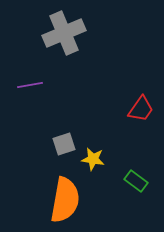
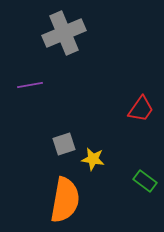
green rectangle: moved 9 px right
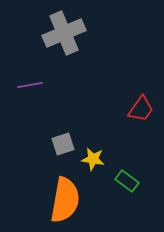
gray square: moved 1 px left
green rectangle: moved 18 px left
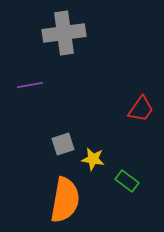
gray cross: rotated 15 degrees clockwise
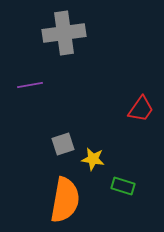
green rectangle: moved 4 px left, 5 px down; rotated 20 degrees counterclockwise
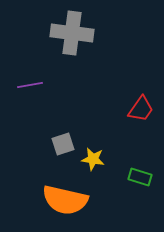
gray cross: moved 8 px right; rotated 15 degrees clockwise
green rectangle: moved 17 px right, 9 px up
orange semicircle: rotated 93 degrees clockwise
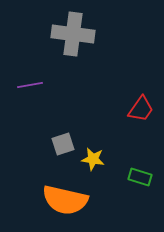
gray cross: moved 1 px right, 1 px down
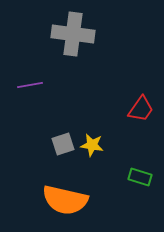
yellow star: moved 1 px left, 14 px up
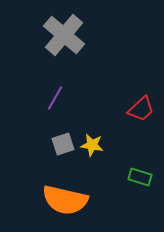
gray cross: moved 9 px left, 1 px down; rotated 33 degrees clockwise
purple line: moved 25 px right, 13 px down; rotated 50 degrees counterclockwise
red trapezoid: rotated 12 degrees clockwise
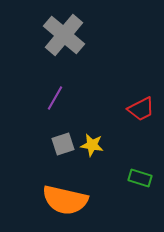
red trapezoid: rotated 16 degrees clockwise
green rectangle: moved 1 px down
